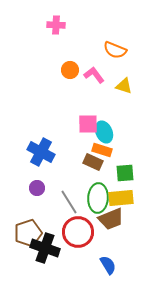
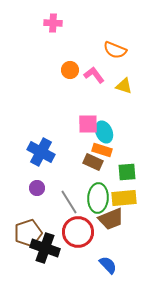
pink cross: moved 3 px left, 2 px up
green square: moved 2 px right, 1 px up
yellow rectangle: moved 3 px right
blue semicircle: rotated 12 degrees counterclockwise
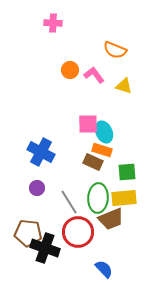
brown pentagon: rotated 24 degrees clockwise
blue semicircle: moved 4 px left, 4 px down
